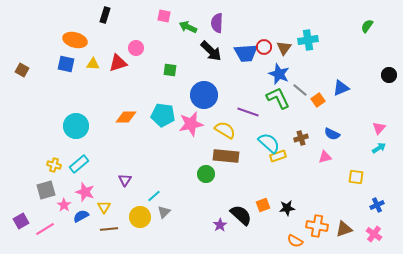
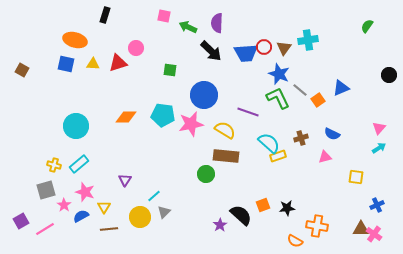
brown triangle at (344, 229): moved 17 px right; rotated 18 degrees clockwise
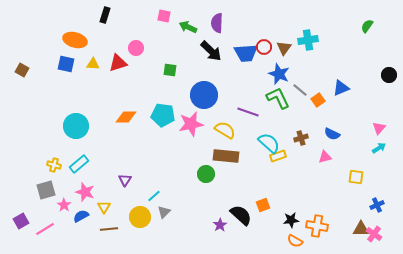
black star at (287, 208): moved 4 px right, 12 px down
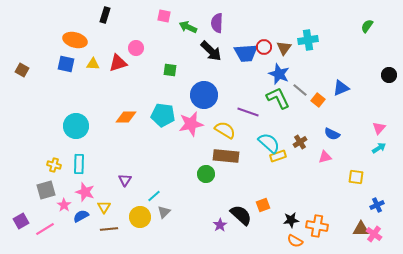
orange square at (318, 100): rotated 16 degrees counterclockwise
brown cross at (301, 138): moved 1 px left, 4 px down; rotated 16 degrees counterclockwise
cyan rectangle at (79, 164): rotated 48 degrees counterclockwise
